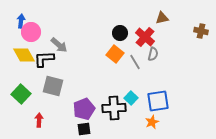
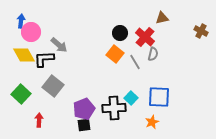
brown cross: rotated 16 degrees clockwise
gray square: rotated 25 degrees clockwise
blue square: moved 1 px right, 4 px up; rotated 10 degrees clockwise
black square: moved 4 px up
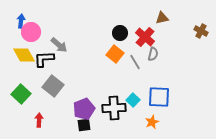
cyan square: moved 2 px right, 2 px down
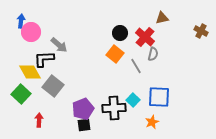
yellow diamond: moved 6 px right, 17 px down
gray line: moved 1 px right, 4 px down
purple pentagon: moved 1 px left
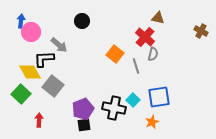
brown triangle: moved 4 px left; rotated 24 degrees clockwise
black circle: moved 38 px left, 12 px up
gray line: rotated 14 degrees clockwise
blue square: rotated 10 degrees counterclockwise
black cross: rotated 15 degrees clockwise
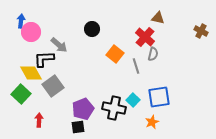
black circle: moved 10 px right, 8 px down
yellow diamond: moved 1 px right, 1 px down
gray square: rotated 15 degrees clockwise
black square: moved 6 px left, 2 px down
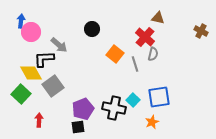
gray line: moved 1 px left, 2 px up
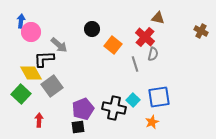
orange square: moved 2 px left, 9 px up
gray square: moved 1 px left
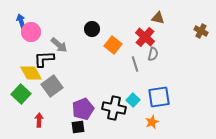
blue arrow: rotated 24 degrees counterclockwise
